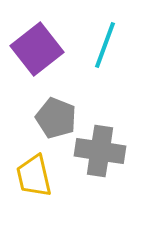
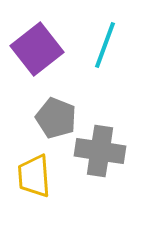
yellow trapezoid: rotated 9 degrees clockwise
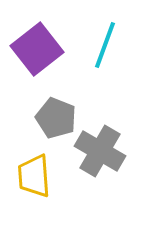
gray cross: rotated 21 degrees clockwise
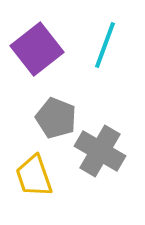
yellow trapezoid: rotated 15 degrees counterclockwise
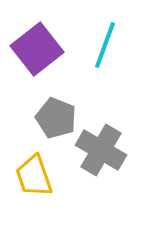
gray cross: moved 1 px right, 1 px up
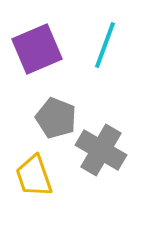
purple square: rotated 15 degrees clockwise
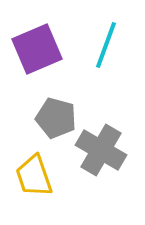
cyan line: moved 1 px right
gray pentagon: rotated 6 degrees counterclockwise
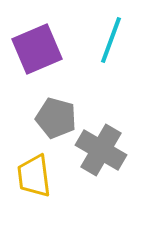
cyan line: moved 5 px right, 5 px up
yellow trapezoid: rotated 12 degrees clockwise
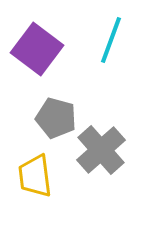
purple square: rotated 30 degrees counterclockwise
gray cross: rotated 18 degrees clockwise
yellow trapezoid: moved 1 px right
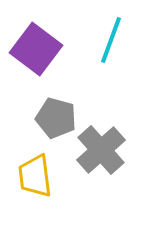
purple square: moved 1 px left
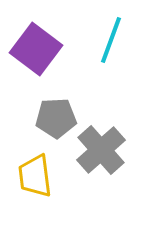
gray pentagon: rotated 18 degrees counterclockwise
